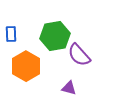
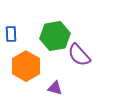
purple triangle: moved 14 px left
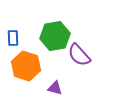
blue rectangle: moved 2 px right, 4 px down
orange hexagon: rotated 12 degrees counterclockwise
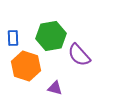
green hexagon: moved 4 px left
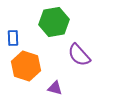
green hexagon: moved 3 px right, 14 px up
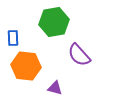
orange hexagon: rotated 12 degrees counterclockwise
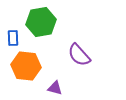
green hexagon: moved 13 px left
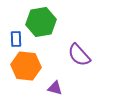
blue rectangle: moved 3 px right, 1 px down
